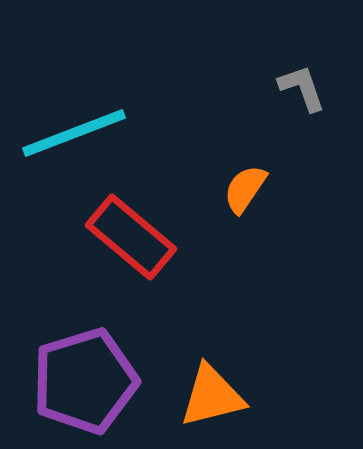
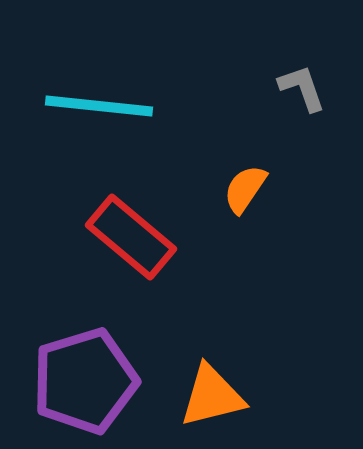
cyan line: moved 25 px right, 27 px up; rotated 27 degrees clockwise
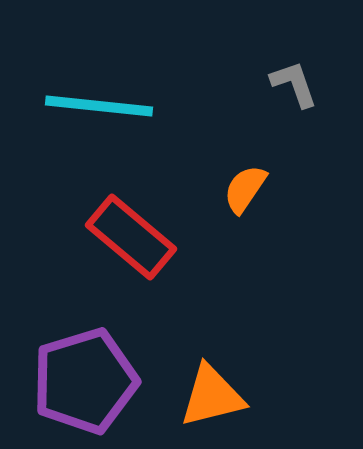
gray L-shape: moved 8 px left, 4 px up
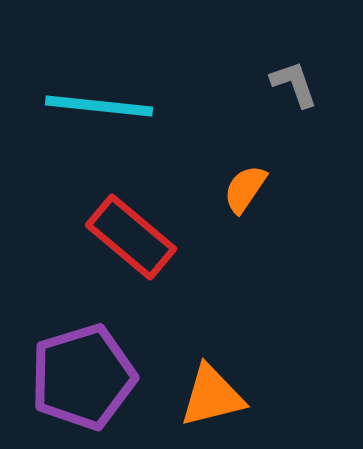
purple pentagon: moved 2 px left, 4 px up
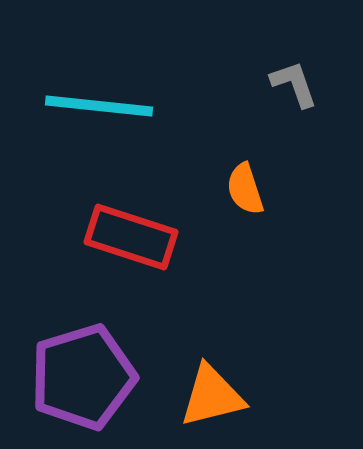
orange semicircle: rotated 52 degrees counterclockwise
red rectangle: rotated 22 degrees counterclockwise
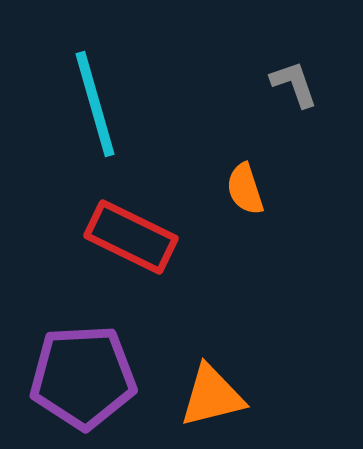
cyan line: moved 4 px left, 2 px up; rotated 68 degrees clockwise
red rectangle: rotated 8 degrees clockwise
purple pentagon: rotated 14 degrees clockwise
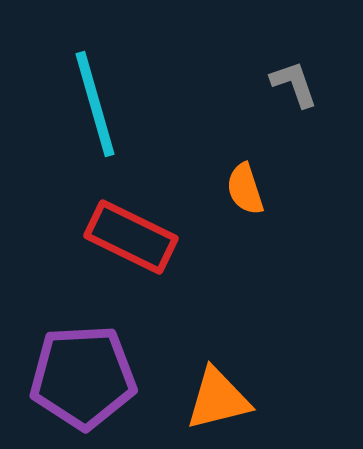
orange triangle: moved 6 px right, 3 px down
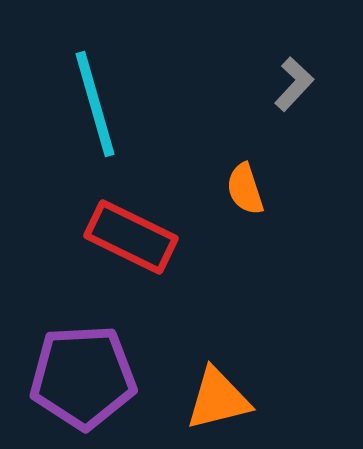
gray L-shape: rotated 62 degrees clockwise
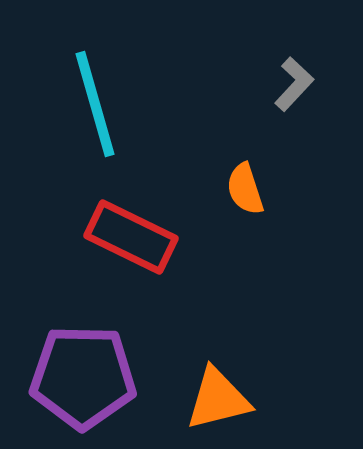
purple pentagon: rotated 4 degrees clockwise
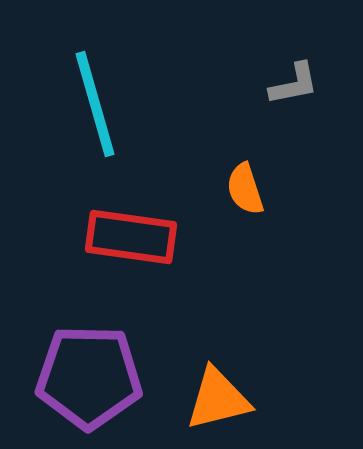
gray L-shape: rotated 36 degrees clockwise
red rectangle: rotated 18 degrees counterclockwise
purple pentagon: moved 6 px right
